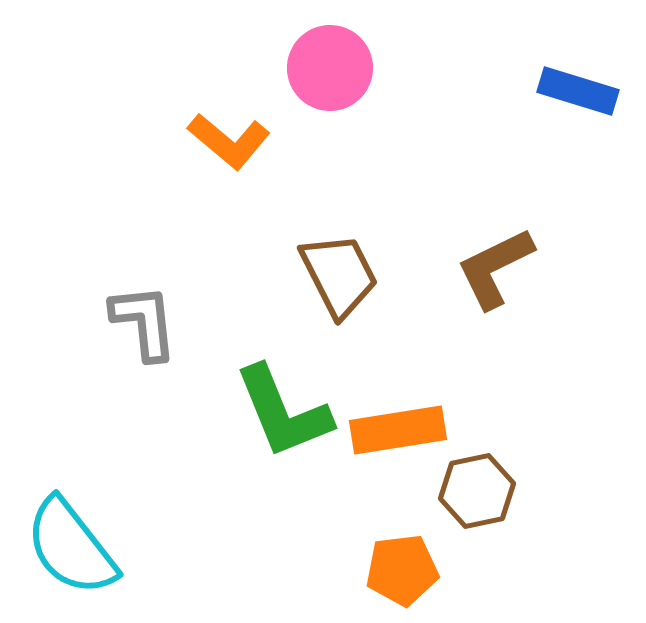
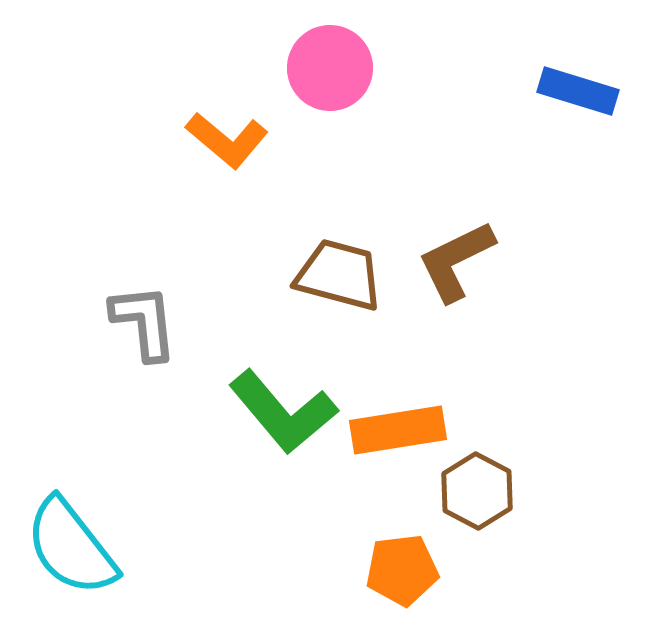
orange L-shape: moved 2 px left, 1 px up
brown L-shape: moved 39 px left, 7 px up
brown trapezoid: rotated 48 degrees counterclockwise
green L-shape: rotated 18 degrees counterclockwise
brown hexagon: rotated 20 degrees counterclockwise
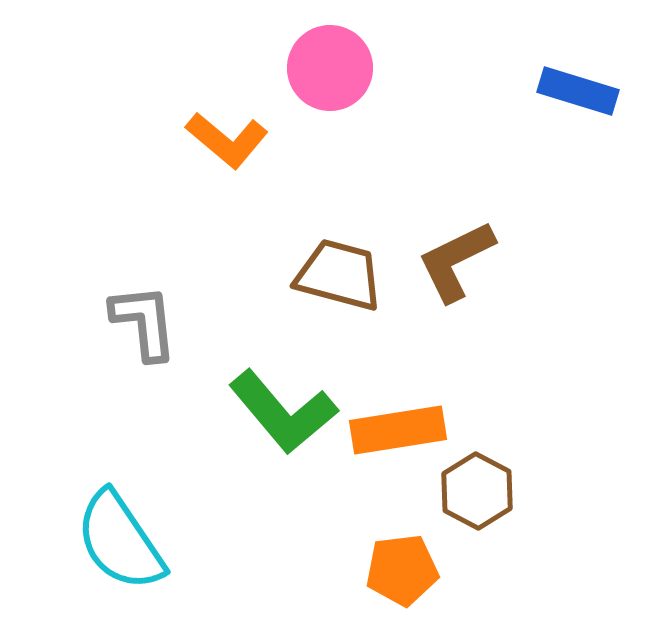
cyan semicircle: moved 49 px right, 6 px up; rotated 4 degrees clockwise
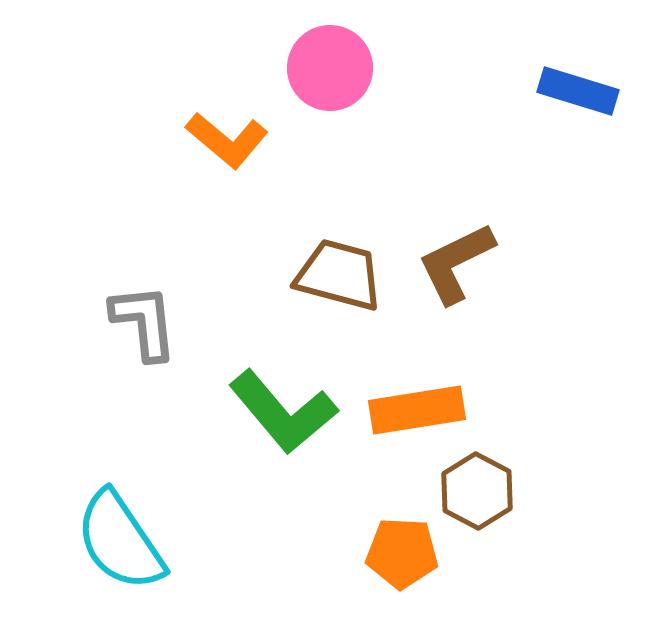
brown L-shape: moved 2 px down
orange rectangle: moved 19 px right, 20 px up
orange pentagon: moved 17 px up; rotated 10 degrees clockwise
